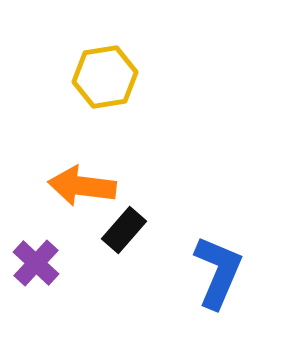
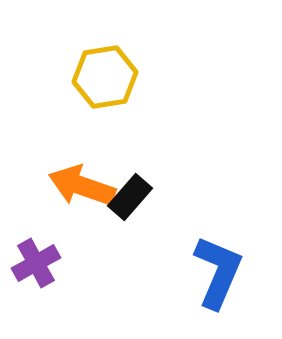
orange arrow: rotated 12 degrees clockwise
black rectangle: moved 6 px right, 33 px up
purple cross: rotated 18 degrees clockwise
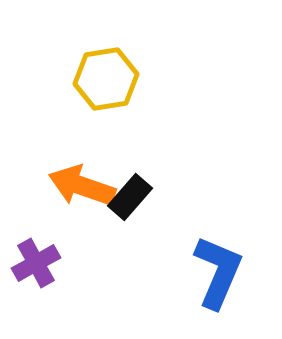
yellow hexagon: moved 1 px right, 2 px down
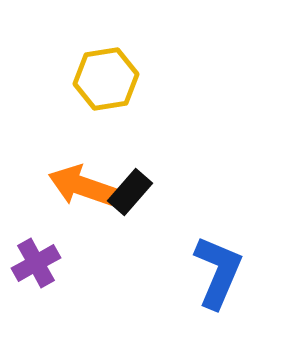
black rectangle: moved 5 px up
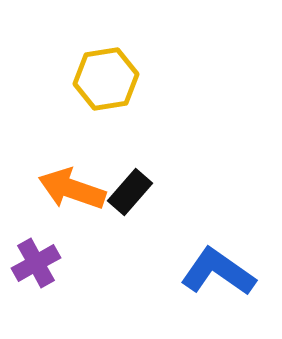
orange arrow: moved 10 px left, 3 px down
blue L-shape: rotated 78 degrees counterclockwise
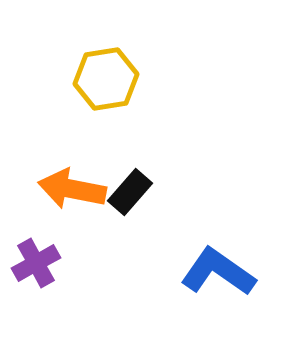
orange arrow: rotated 8 degrees counterclockwise
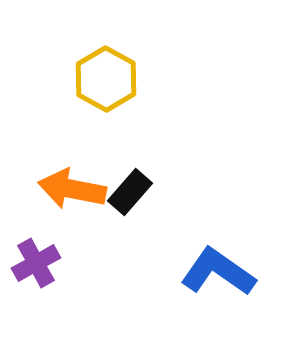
yellow hexagon: rotated 22 degrees counterclockwise
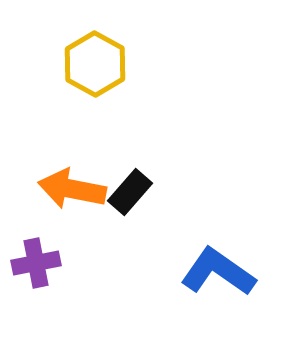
yellow hexagon: moved 11 px left, 15 px up
purple cross: rotated 18 degrees clockwise
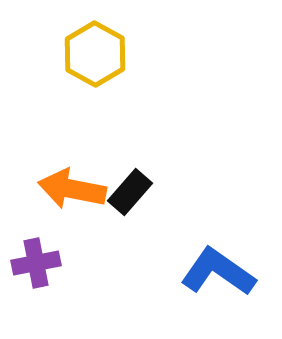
yellow hexagon: moved 10 px up
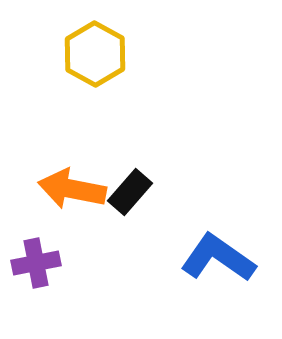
blue L-shape: moved 14 px up
